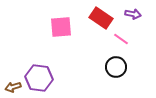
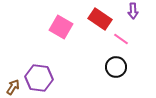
purple arrow: moved 3 px up; rotated 77 degrees clockwise
red rectangle: moved 1 px left, 1 px down
pink square: rotated 35 degrees clockwise
brown arrow: rotated 140 degrees clockwise
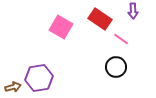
purple hexagon: rotated 16 degrees counterclockwise
brown arrow: rotated 42 degrees clockwise
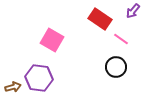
purple arrow: rotated 42 degrees clockwise
pink square: moved 9 px left, 13 px down
purple hexagon: rotated 16 degrees clockwise
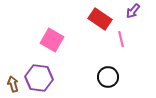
pink line: rotated 42 degrees clockwise
black circle: moved 8 px left, 10 px down
brown arrow: moved 3 px up; rotated 91 degrees counterclockwise
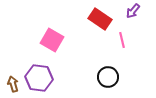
pink line: moved 1 px right, 1 px down
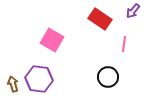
pink line: moved 2 px right, 4 px down; rotated 21 degrees clockwise
purple hexagon: moved 1 px down
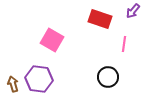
red rectangle: rotated 15 degrees counterclockwise
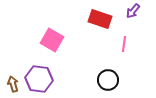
black circle: moved 3 px down
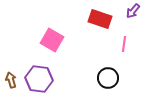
black circle: moved 2 px up
brown arrow: moved 2 px left, 4 px up
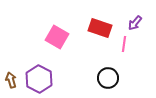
purple arrow: moved 2 px right, 12 px down
red rectangle: moved 9 px down
pink square: moved 5 px right, 3 px up
purple hexagon: rotated 20 degrees clockwise
